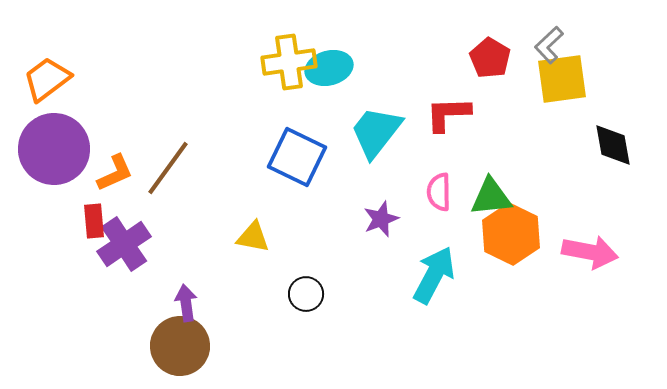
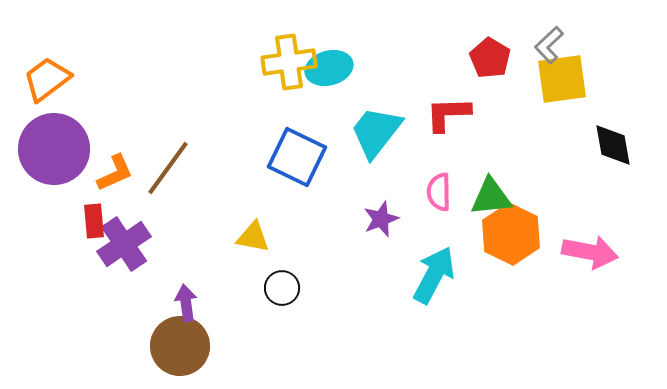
black circle: moved 24 px left, 6 px up
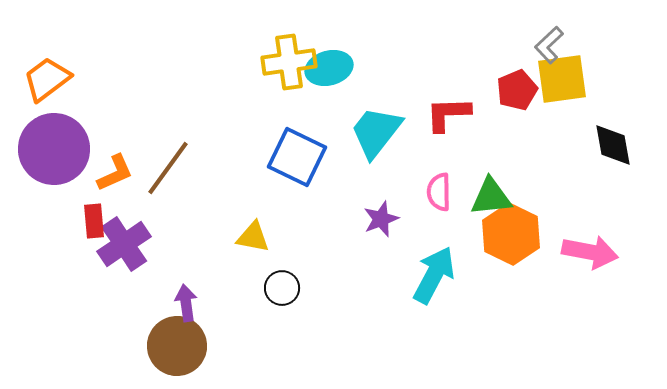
red pentagon: moved 27 px right, 32 px down; rotated 18 degrees clockwise
brown circle: moved 3 px left
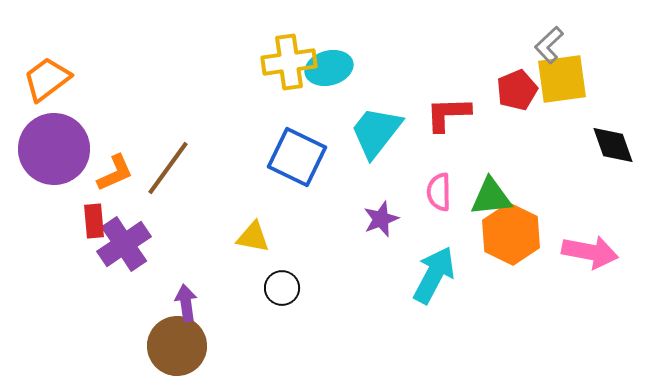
black diamond: rotated 9 degrees counterclockwise
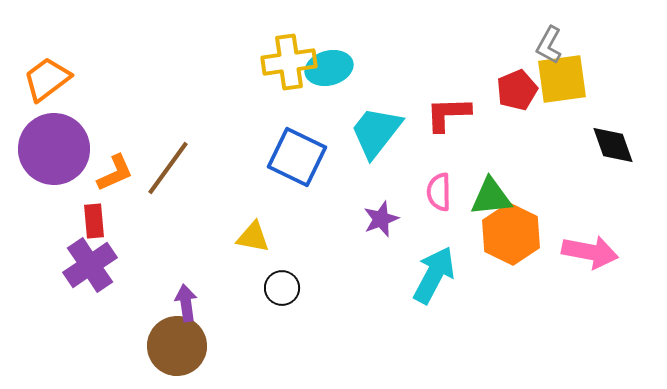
gray L-shape: rotated 18 degrees counterclockwise
purple cross: moved 34 px left, 21 px down
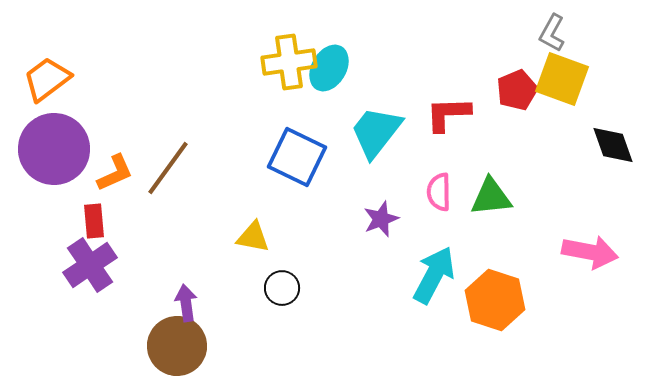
gray L-shape: moved 3 px right, 12 px up
cyan ellipse: rotated 45 degrees counterclockwise
yellow square: rotated 28 degrees clockwise
orange hexagon: moved 16 px left, 66 px down; rotated 8 degrees counterclockwise
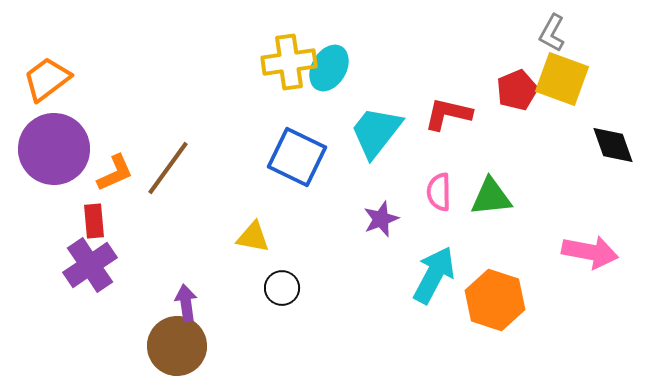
red L-shape: rotated 15 degrees clockwise
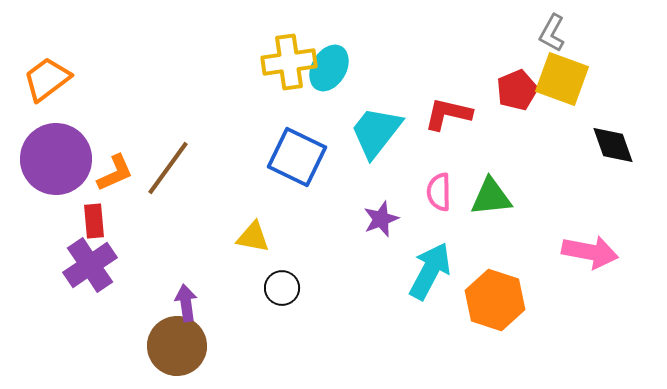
purple circle: moved 2 px right, 10 px down
cyan arrow: moved 4 px left, 4 px up
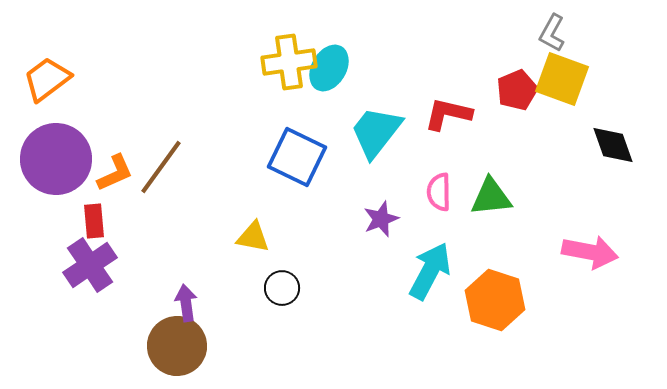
brown line: moved 7 px left, 1 px up
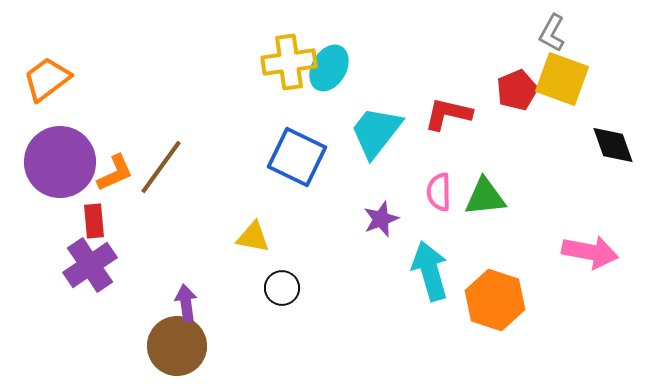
purple circle: moved 4 px right, 3 px down
green triangle: moved 6 px left
cyan arrow: rotated 44 degrees counterclockwise
